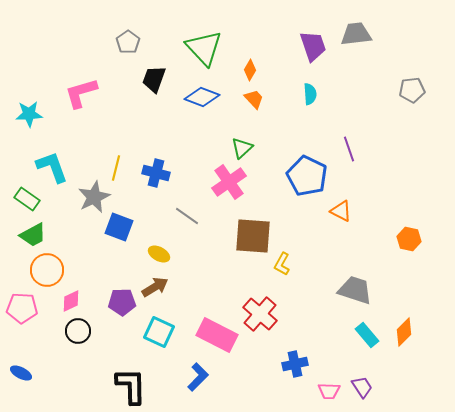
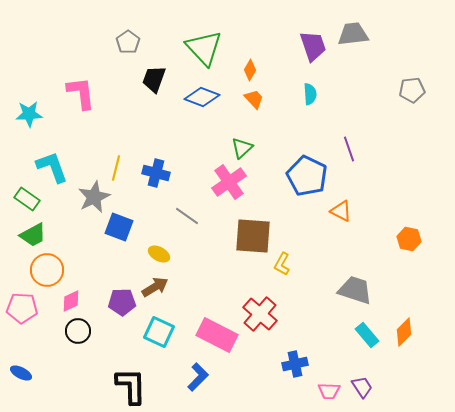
gray trapezoid at (356, 34): moved 3 px left
pink L-shape at (81, 93): rotated 99 degrees clockwise
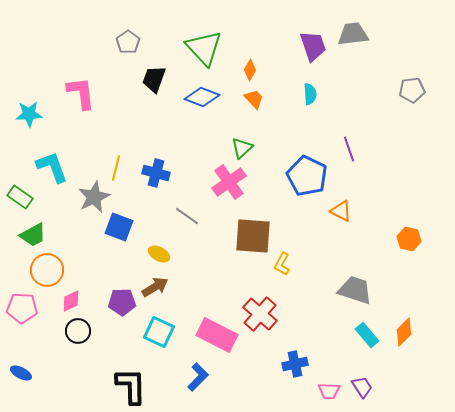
green rectangle at (27, 199): moved 7 px left, 2 px up
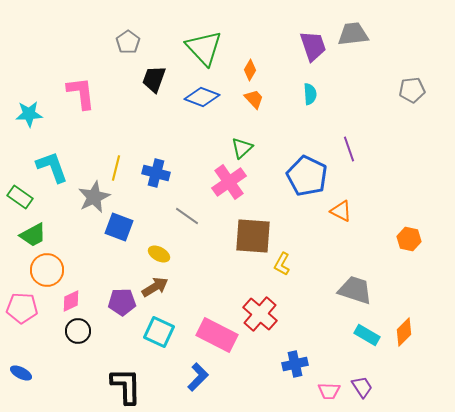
cyan rectangle at (367, 335): rotated 20 degrees counterclockwise
black L-shape at (131, 386): moved 5 px left
